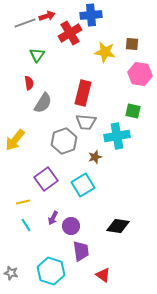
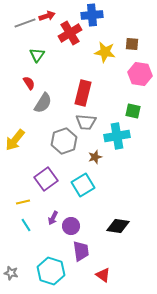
blue cross: moved 1 px right
red semicircle: rotated 24 degrees counterclockwise
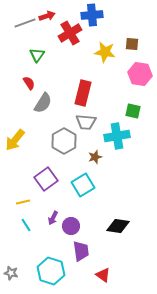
gray hexagon: rotated 10 degrees counterclockwise
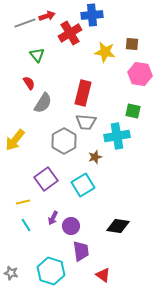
green triangle: rotated 14 degrees counterclockwise
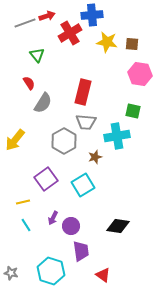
yellow star: moved 2 px right, 10 px up
red rectangle: moved 1 px up
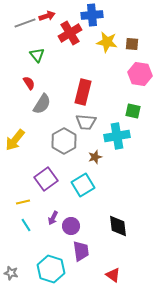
gray semicircle: moved 1 px left, 1 px down
black diamond: rotated 75 degrees clockwise
cyan hexagon: moved 2 px up
red triangle: moved 10 px right
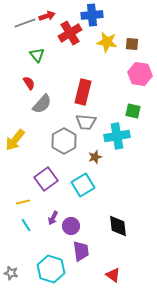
gray semicircle: rotated 10 degrees clockwise
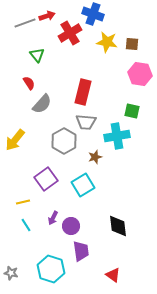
blue cross: moved 1 px right, 1 px up; rotated 25 degrees clockwise
green square: moved 1 px left
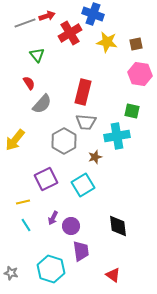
brown square: moved 4 px right; rotated 16 degrees counterclockwise
purple square: rotated 10 degrees clockwise
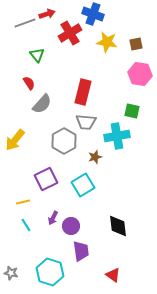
red arrow: moved 2 px up
cyan hexagon: moved 1 px left, 3 px down
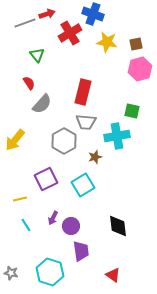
pink hexagon: moved 5 px up; rotated 25 degrees counterclockwise
yellow line: moved 3 px left, 3 px up
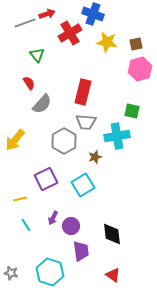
black diamond: moved 6 px left, 8 px down
